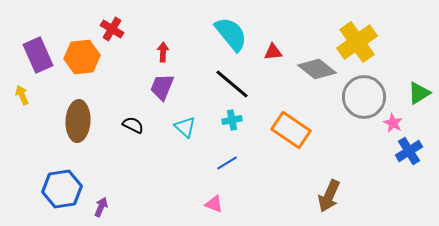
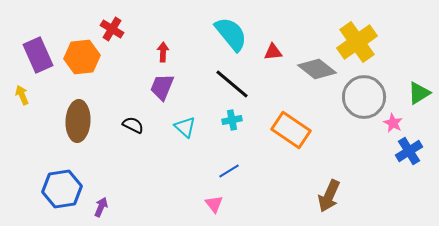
blue line: moved 2 px right, 8 px down
pink triangle: rotated 30 degrees clockwise
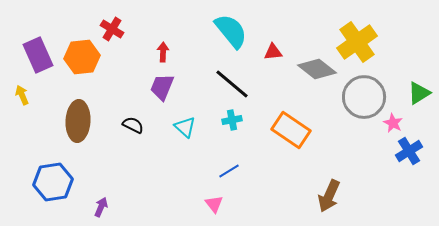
cyan semicircle: moved 3 px up
blue hexagon: moved 9 px left, 7 px up
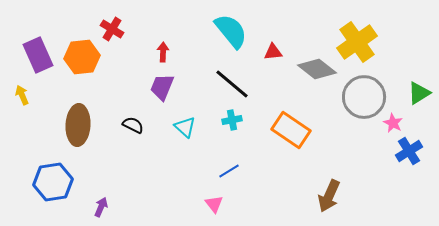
brown ellipse: moved 4 px down
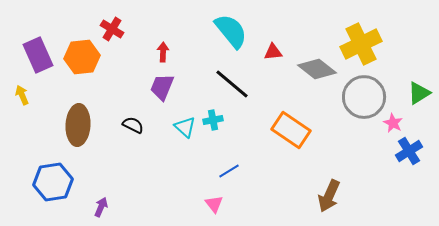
yellow cross: moved 4 px right, 2 px down; rotated 9 degrees clockwise
cyan cross: moved 19 px left
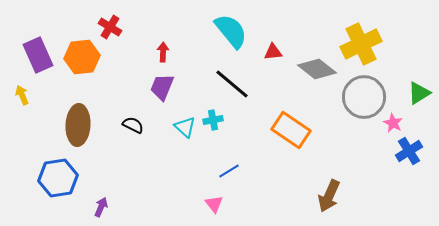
red cross: moved 2 px left, 2 px up
blue hexagon: moved 5 px right, 4 px up
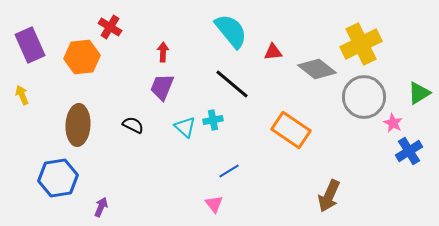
purple rectangle: moved 8 px left, 10 px up
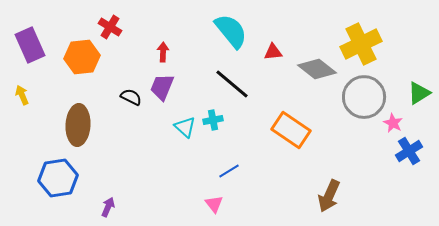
black semicircle: moved 2 px left, 28 px up
purple arrow: moved 7 px right
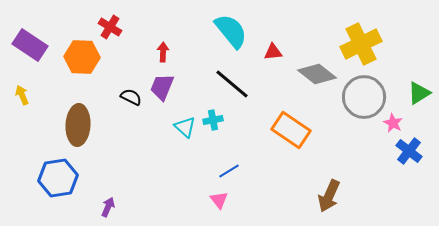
purple rectangle: rotated 32 degrees counterclockwise
orange hexagon: rotated 8 degrees clockwise
gray diamond: moved 5 px down
blue cross: rotated 20 degrees counterclockwise
pink triangle: moved 5 px right, 4 px up
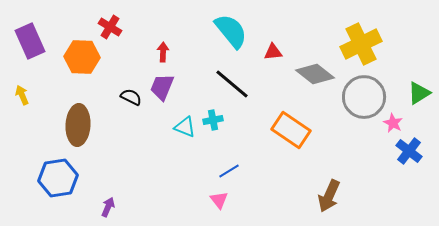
purple rectangle: moved 4 px up; rotated 32 degrees clockwise
gray diamond: moved 2 px left
cyan triangle: rotated 20 degrees counterclockwise
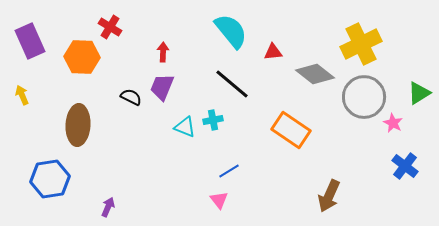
blue cross: moved 4 px left, 15 px down
blue hexagon: moved 8 px left, 1 px down
